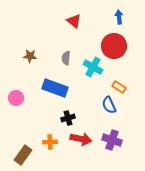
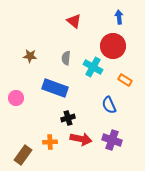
red circle: moved 1 px left
orange rectangle: moved 6 px right, 7 px up
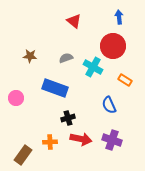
gray semicircle: rotated 64 degrees clockwise
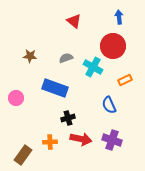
orange rectangle: rotated 56 degrees counterclockwise
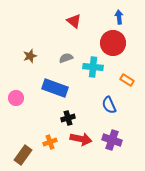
red circle: moved 3 px up
brown star: rotated 24 degrees counterclockwise
cyan cross: rotated 24 degrees counterclockwise
orange rectangle: moved 2 px right; rotated 56 degrees clockwise
orange cross: rotated 16 degrees counterclockwise
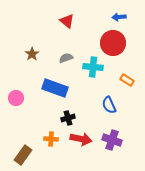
blue arrow: rotated 88 degrees counterclockwise
red triangle: moved 7 px left
brown star: moved 2 px right, 2 px up; rotated 16 degrees counterclockwise
orange cross: moved 1 px right, 3 px up; rotated 24 degrees clockwise
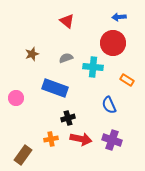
brown star: rotated 16 degrees clockwise
orange cross: rotated 16 degrees counterclockwise
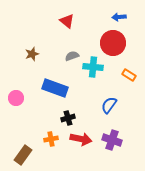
gray semicircle: moved 6 px right, 2 px up
orange rectangle: moved 2 px right, 5 px up
blue semicircle: rotated 60 degrees clockwise
